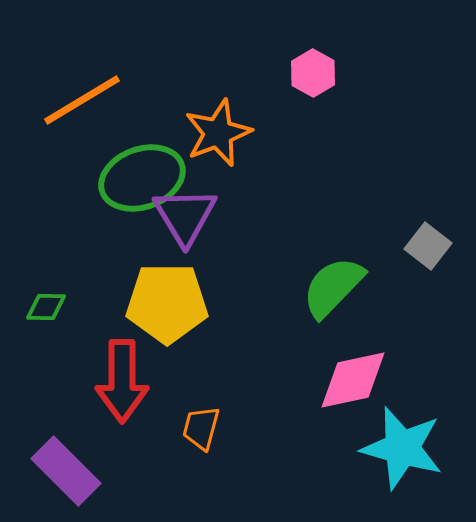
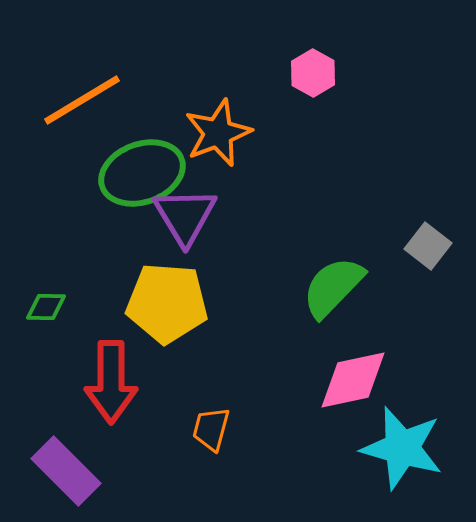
green ellipse: moved 5 px up
yellow pentagon: rotated 4 degrees clockwise
red arrow: moved 11 px left, 1 px down
orange trapezoid: moved 10 px right, 1 px down
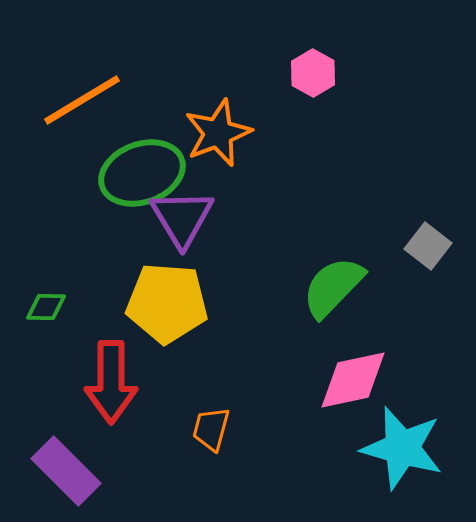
purple triangle: moved 3 px left, 2 px down
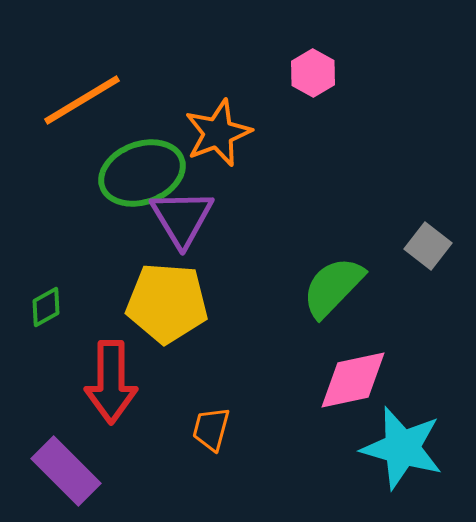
green diamond: rotated 30 degrees counterclockwise
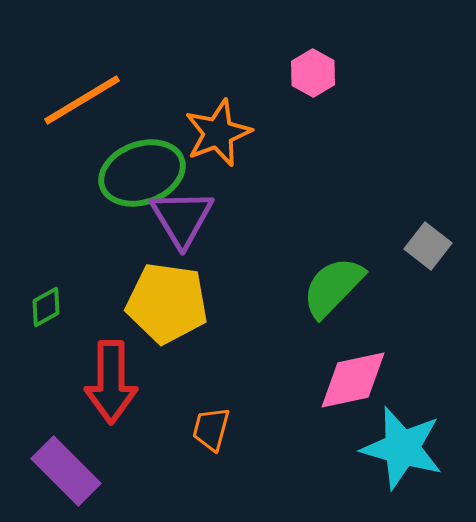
yellow pentagon: rotated 4 degrees clockwise
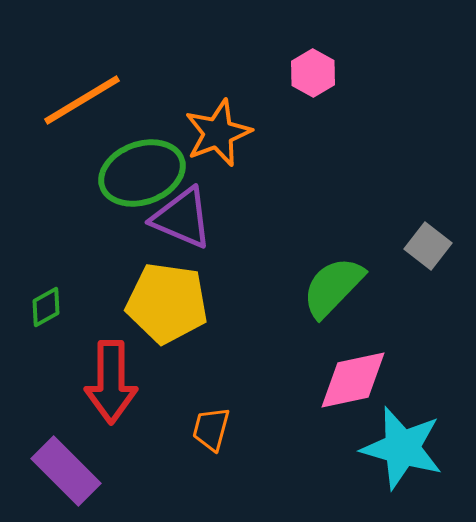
purple triangle: rotated 36 degrees counterclockwise
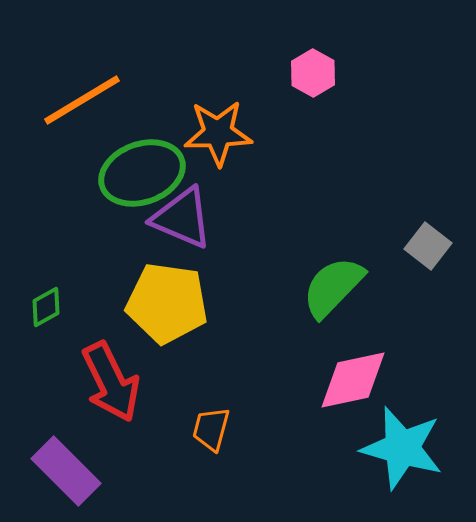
orange star: rotated 20 degrees clockwise
red arrow: rotated 26 degrees counterclockwise
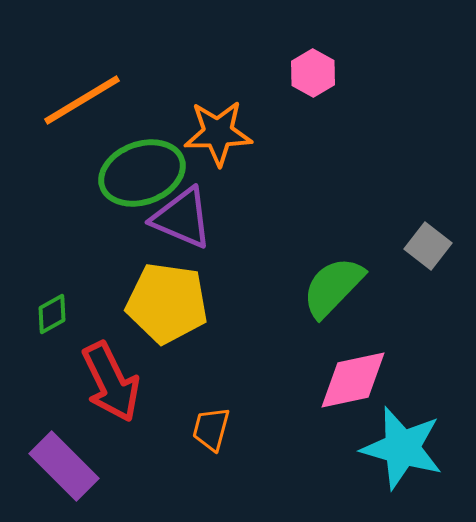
green diamond: moved 6 px right, 7 px down
purple rectangle: moved 2 px left, 5 px up
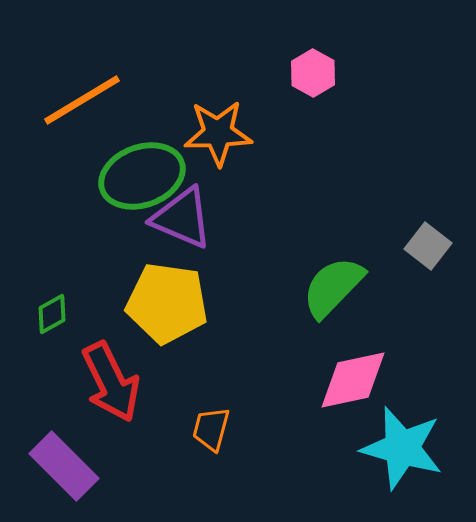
green ellipse: moved 3 px down
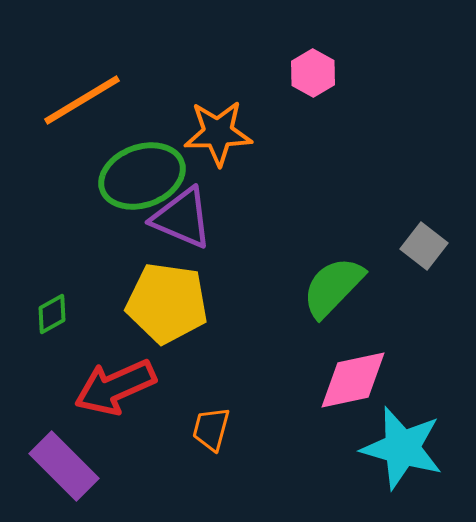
gray square: moved 4 px left
red arrow: moved 4 px right, 5 px down; rotated 92 degrees clockwise
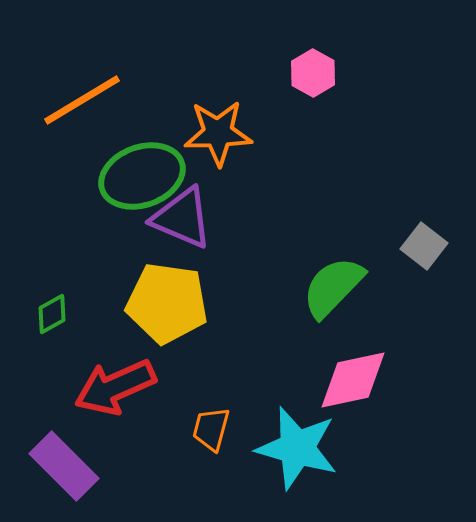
cyan star: moved 105 px left
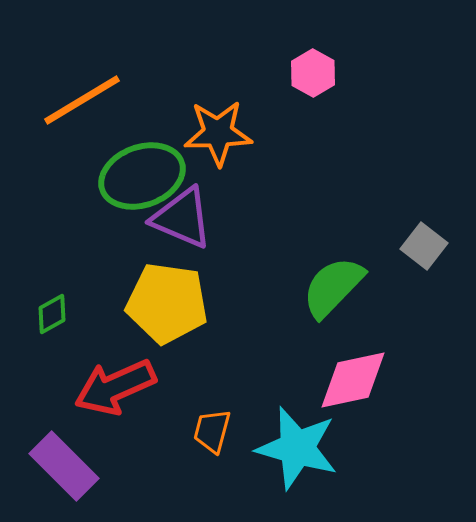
orange trapezoid: moved 1 px right, 2 px down
